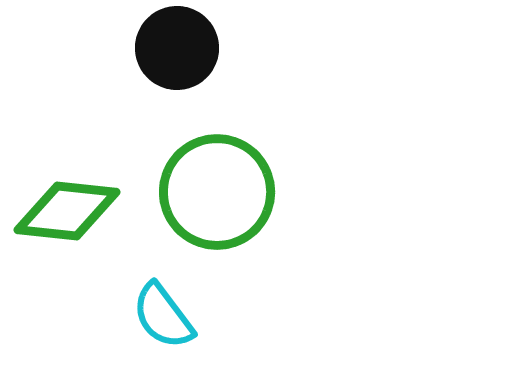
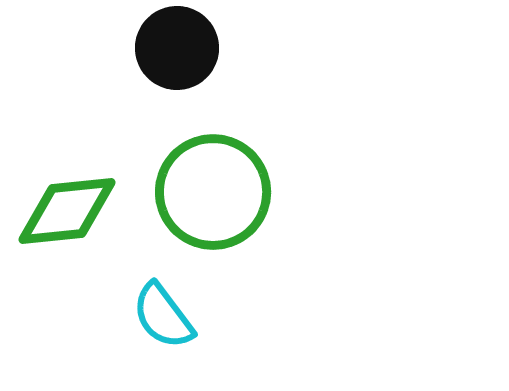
green circle: moved 4 px left
green diamond: rotated 12 degrees counterclockwise
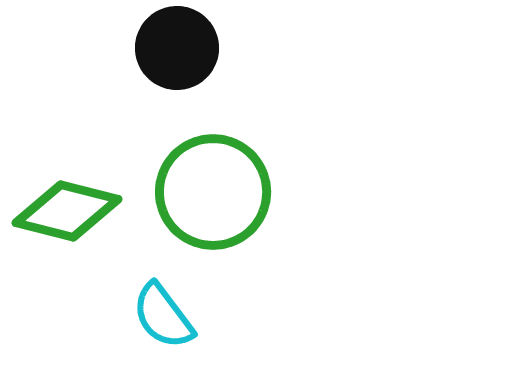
green diamond: rotated 20 degrees clockwise
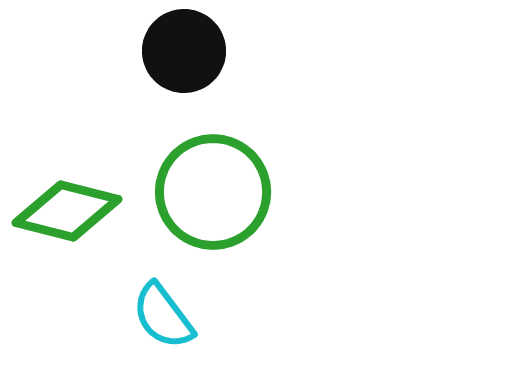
black circle: moved 7 px right, 3 px down
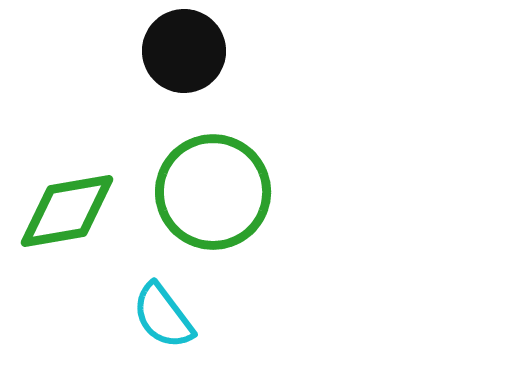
green diamond: rotated 24 degrees counterclockwise
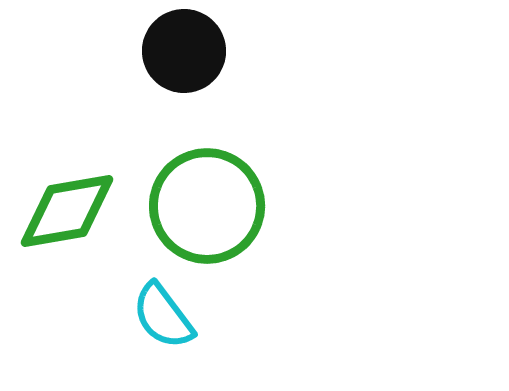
green circle: moved 6 px left, 14 px down
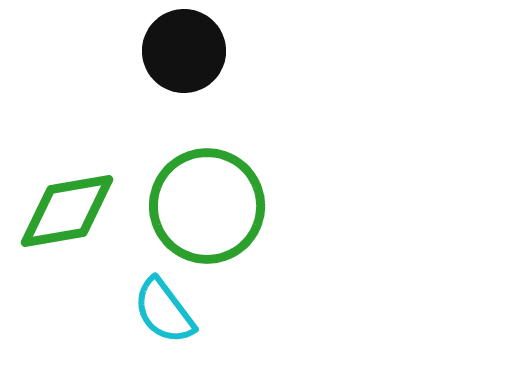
cyan semicircle: moved 1 px right, 5 px up
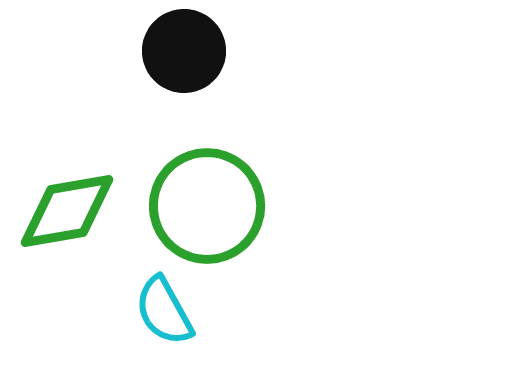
cyan semicircle: rotated 8 degrees clockwise
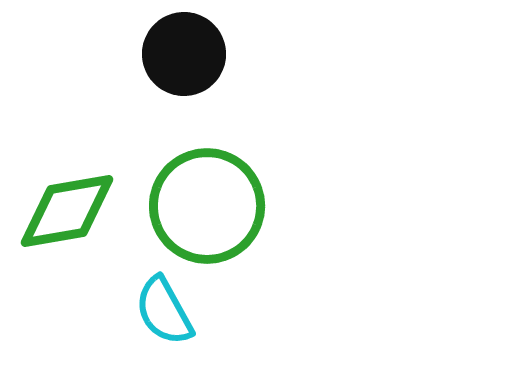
black circle: moved 3 px down
